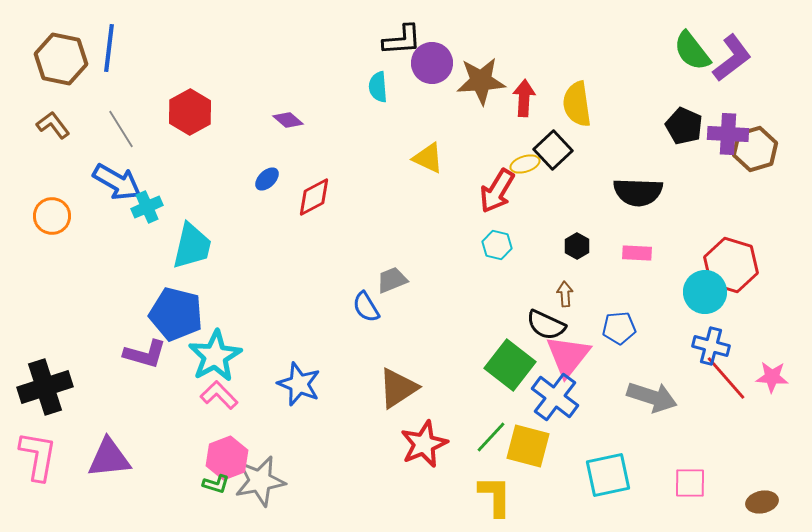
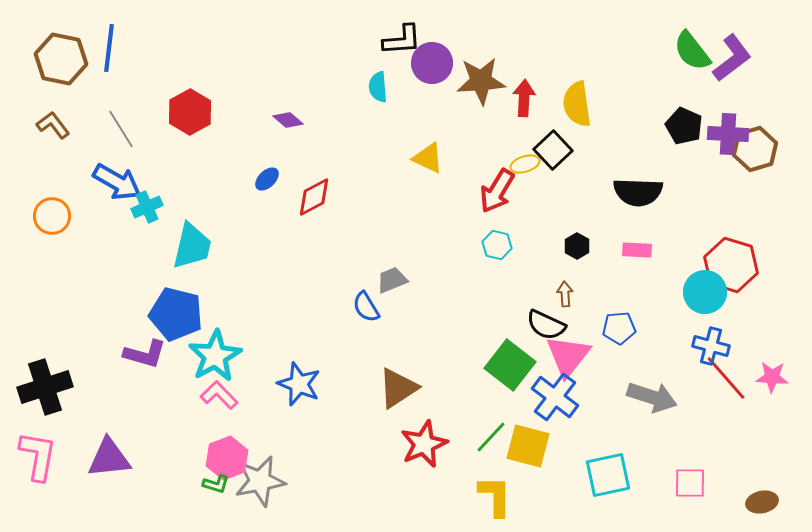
pink rectangle at (637, 253): moved 3 px up
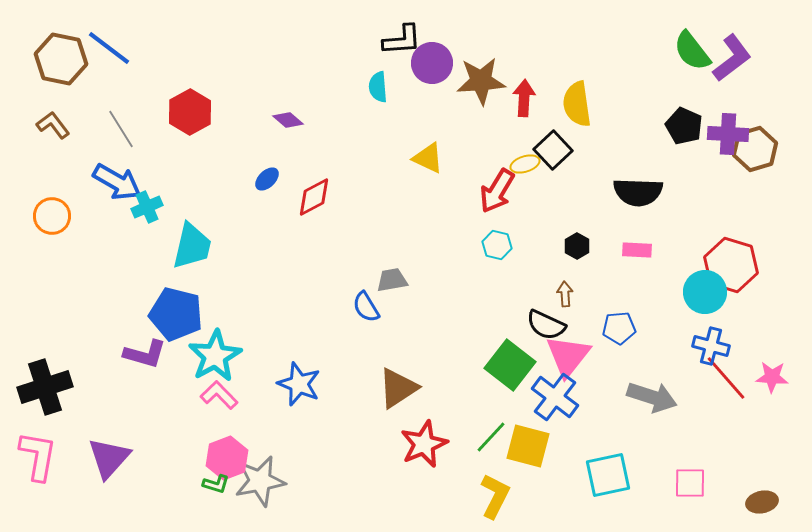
blue line at (109, 48): rotated 60 degrees counterclockwise
gray trapezoid at (392, 280): rotated 12 degrees clockwise
purple triangle at (109, 458): rotated 42 degrees counterclockwise
yellow L-shape at (495, 496): rotated 27 degrees clockwise
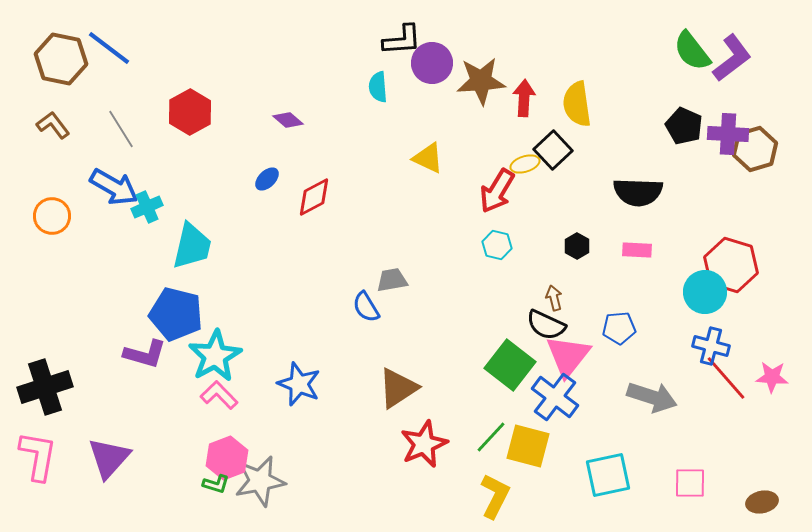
blue arrow at (117, 182): moved 3 px left, 5 px down
brown arrow at (565, 294): moved 11 px left, 4 px down; rotated 10 degrees counterclockwise
